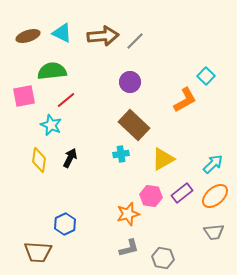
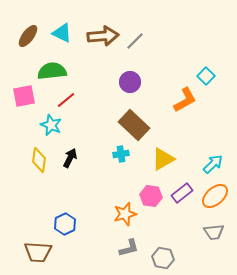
brown ellipse: rotated 35 degrees counterclockwise
orange star: moved 3 px left
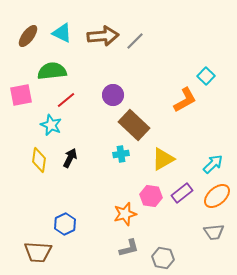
purple circle: moved 17 px left, 13 px down
pink square: moved 3 px left, 1 px up
orange ellipse: moved 2 px right
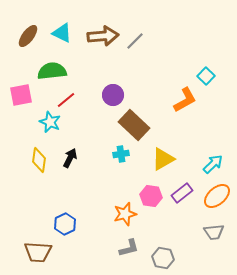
cyan star: moved 1 px left, 3 px up
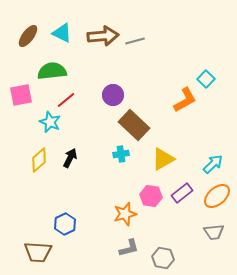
gray line: rotated 30 degrees clockwise
cyan square: moved 3 px down
yellow diamond: rotated 40 degrees clockwise
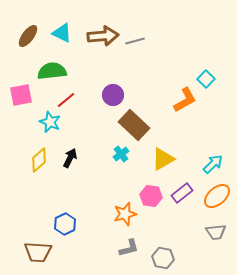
cyan cross: rotated 28 degrees counterclockwise
gray trapezoid: moved 2 px right
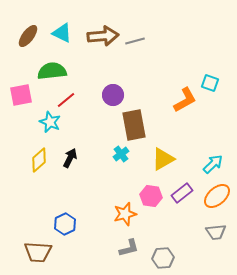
cyan square: moved 4 px right, 4 px down; rotated 24 degrees counterclockwise
brown rectangle: rotated 36 degrees clockwise
gray hexagon: rotated 15 degrees counterclockwise
